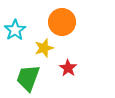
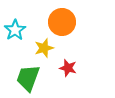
red star: rotated 18 degrees counterclockwise
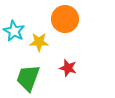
orange circle: moved 3 px right, 3 px up
cyan star: moved 1 px left, 1 px down; rotated 10 degrees counterclockwise
yellow star: moved 5 px left, 6 px up; rotated 18 degrees clockwise
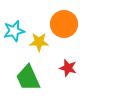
orange circle: moved 1 px left, 5 px down
cyan star: rotated 30 degrees clockwise
green trapezoid: rotated 44 degrees counterclockwise
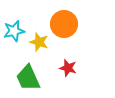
yellow star: rotated 18 degrees clockwise
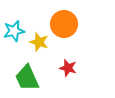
green trapezoid: moved 1 px left
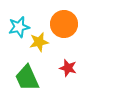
cyan star: moved 5 px right, 4 px up
yellow star: rotated 30 degrees counterclockwise
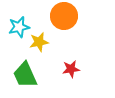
orange circle: moved 8 px up
red star: moved 3 px right, 1 px down; rotated 24 degrees counterclockwise
green trapezoid: moved 2 px left, 3 px up
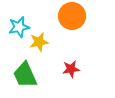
orange circle: moved 8 px right
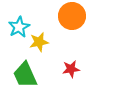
cyan star: rotated 15 degrees counterclockwise
